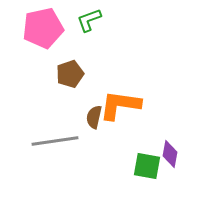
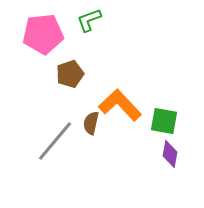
pink pentagon: moved 6 px down; rotated 6 degrees clockwise
orange L-shape: rotated 39 degrees clockwise
brown semicircle: moved 3 px left, 6 px down
gray line: rotated 42 degrees counterclockwise
green square: moved 17 px right, 45 px up
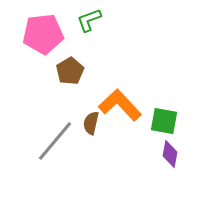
brown pentagon: moved 3 px up; rotated 12 degrees counterclockwise
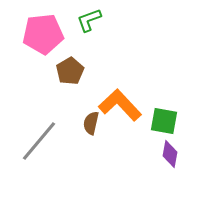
gray line: moved 16 px left
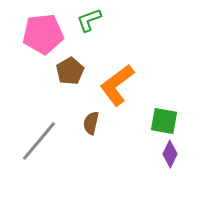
orange L-shape: moved 3 px left, 20 px up; rotated 84 degrees counterclockwise
purple diamond: rotated 16 degrees clockwise
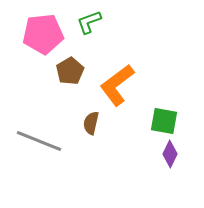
green L-shape: moved 2 px down
gray line: rotated 72 degrees clockwise
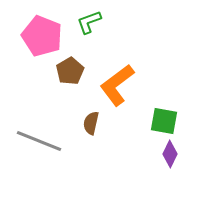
pink pentagon: moved 1 px left, 2 px down; rotated 27 degrees clockwise
